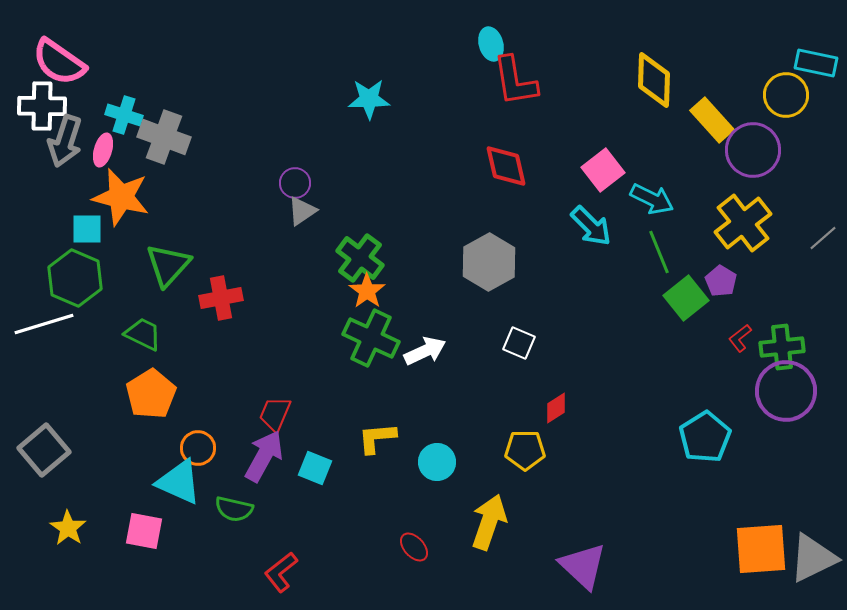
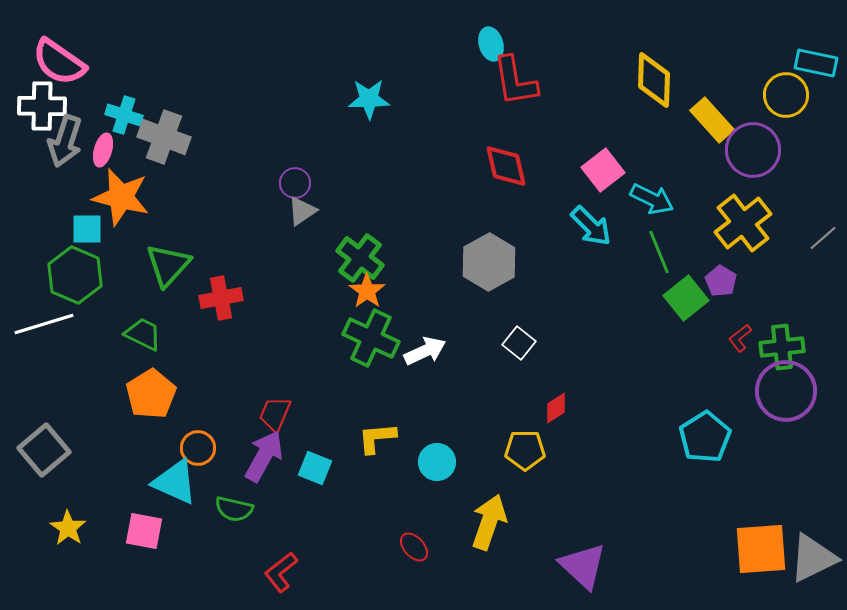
green hexagon at (75, 278): moved 3 px up
white square at (519, 343): rotated 16 degrees clockwise
cyan triangle at (179, 482): moved 4 px left
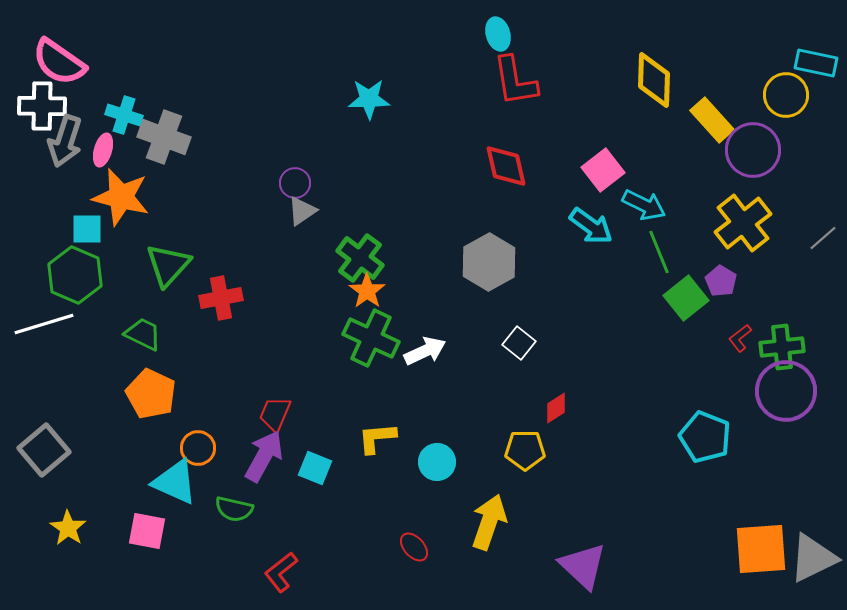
cyan ellipse at (491, 44): moved 7 px right, 10 px up
cyan arrow at (652, 199): moved 8 px left, 6 px down
cyan arrow at (591, 226): rotated 9 degrees counterclockwise
orange pentagon at (151, 394): rotated 15 degrees counterclockwise
cyan pentagon at (705, 437): rotated 18 degrees counterclockwise
pink square at (144, 531): moved 3 px right
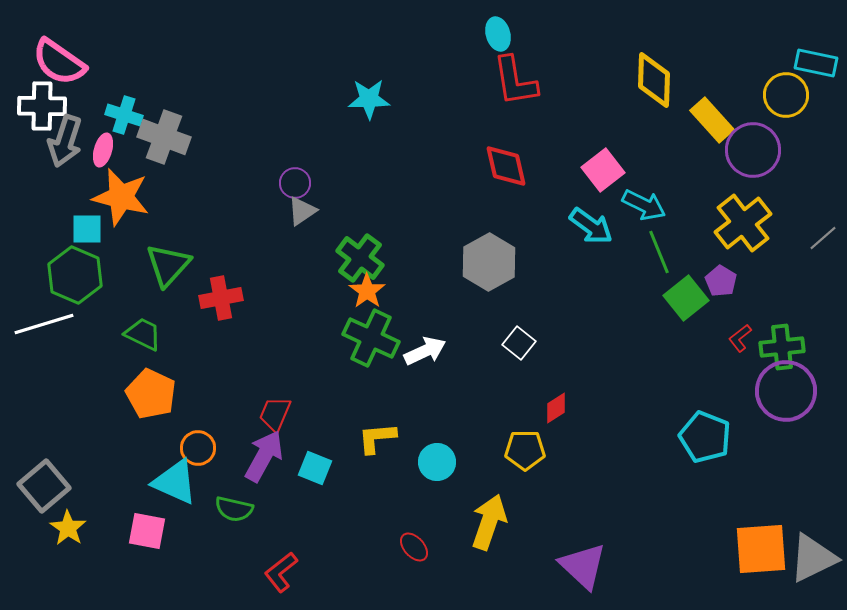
gray square at (44, 450): moved 36 px down
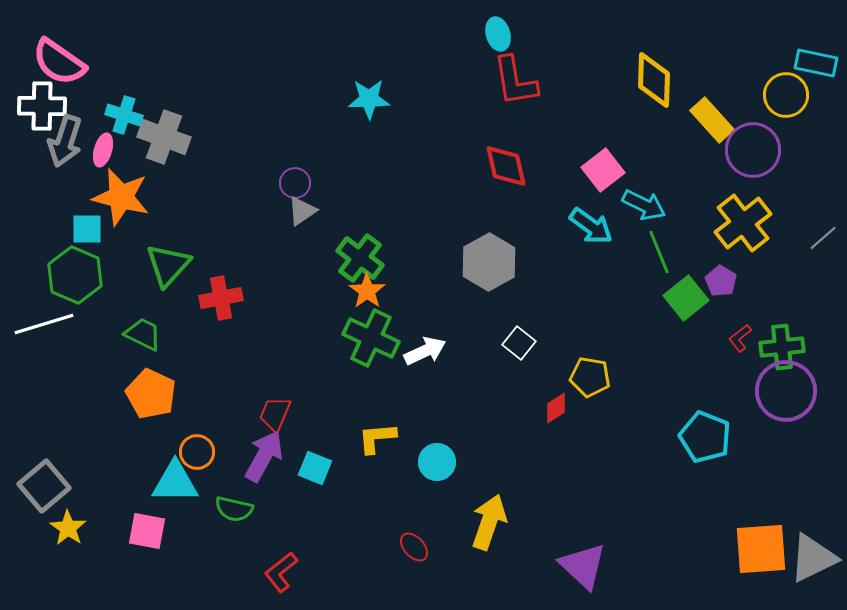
orange circle at (198, 448): moved 1 px left, 4 px down
yellow pentagon at (525, 450): moved 65 px right, 73 px up; rotated 9 degrees clockwise
cyan triangle at (175, 482): rotated 24 degrees counterclockwise
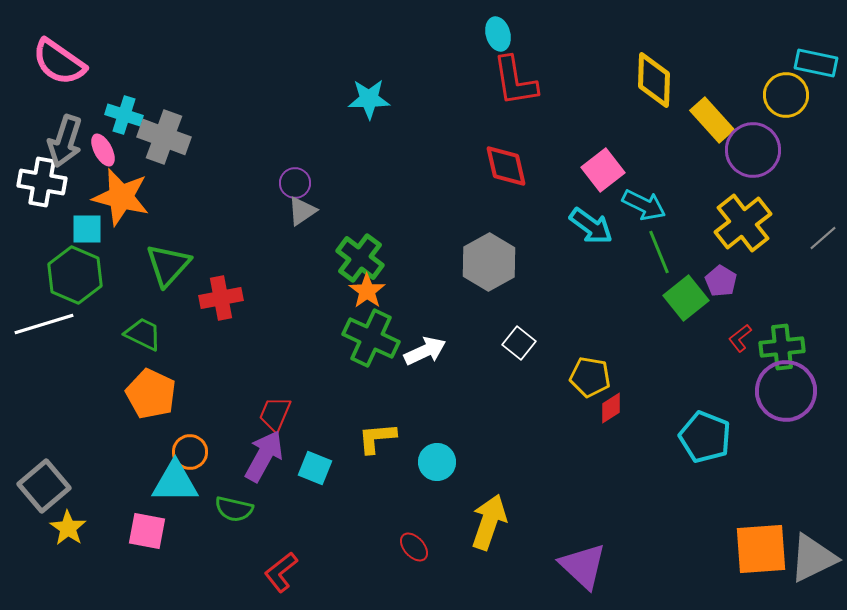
white cross at (42, 106): moved 76 px down; rotated 9 degrees clockwise
pink ellipse at (103, 150): rotated 44 degrees counterclockwise
red diamond at (556, 408): moved 55 px right
orange circle at (197, 452): moved 7 px left
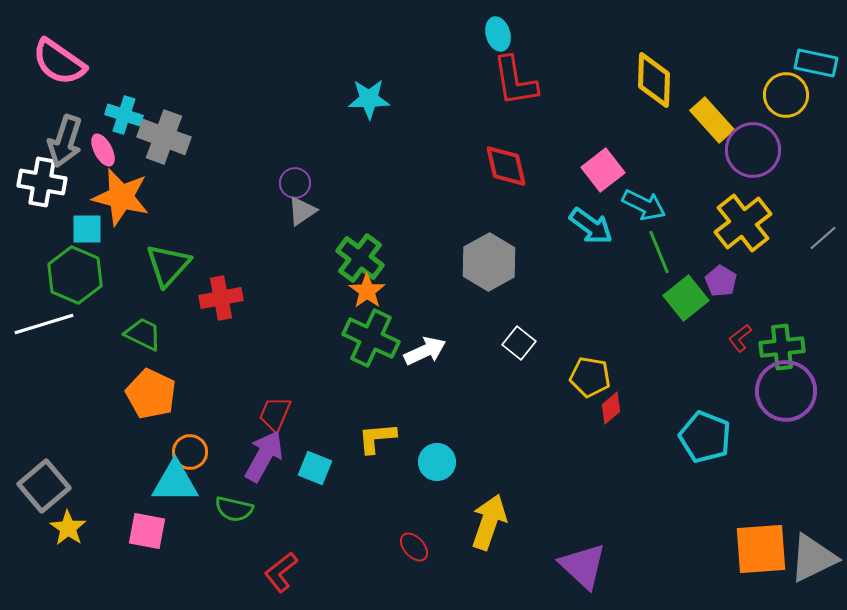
red diamond at (611, 408): rotated 8 degrees counterclockwise
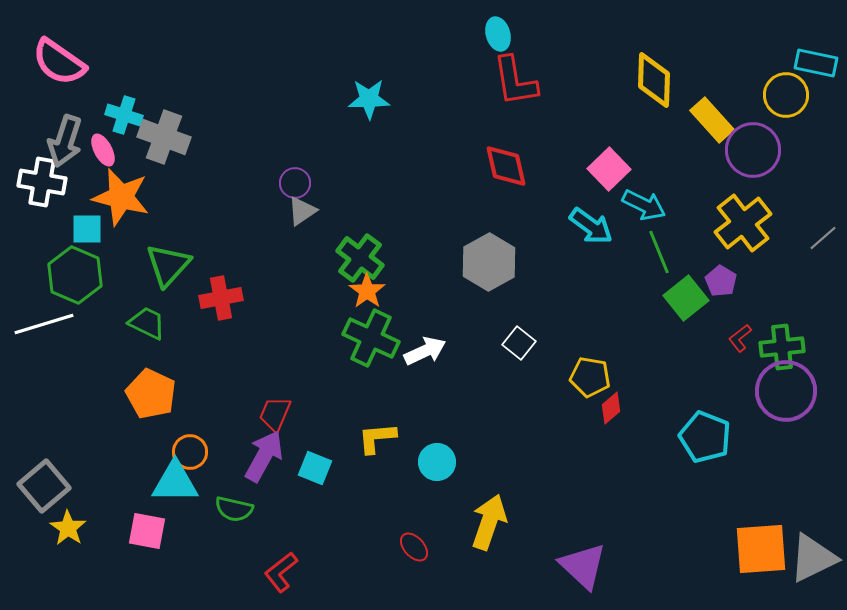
pink square at (603, 170): moved 6 px right, 1 px up; rotated 6 degrees counterclockwise
green trapezoid at (143, 334): moved 4 px right, 11 px up
